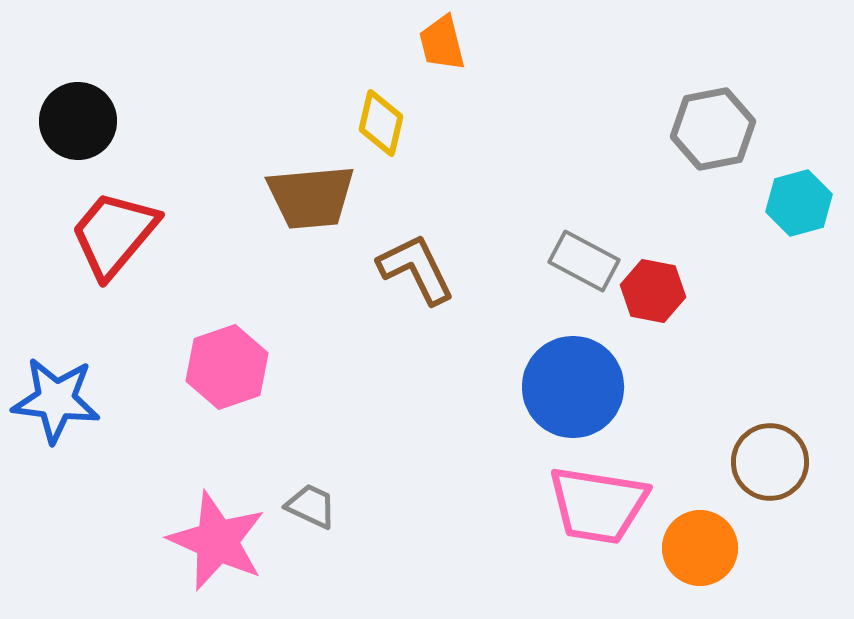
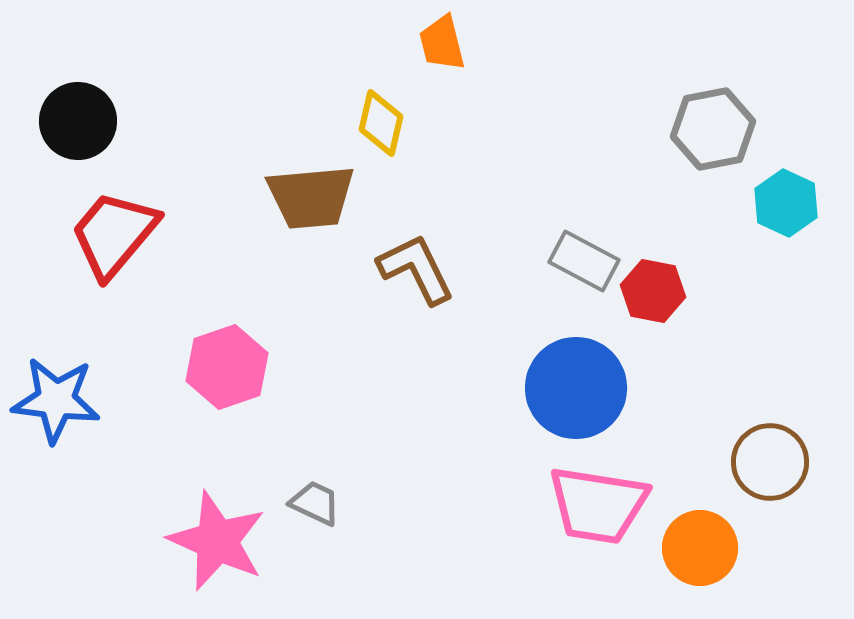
cyan hexagon: moved 13 px left; rotated 20 degrees counterclockwise
blue circle: moved 3 px right, 1 px down
gray trapezoid: moved 4 px right, 3 px up
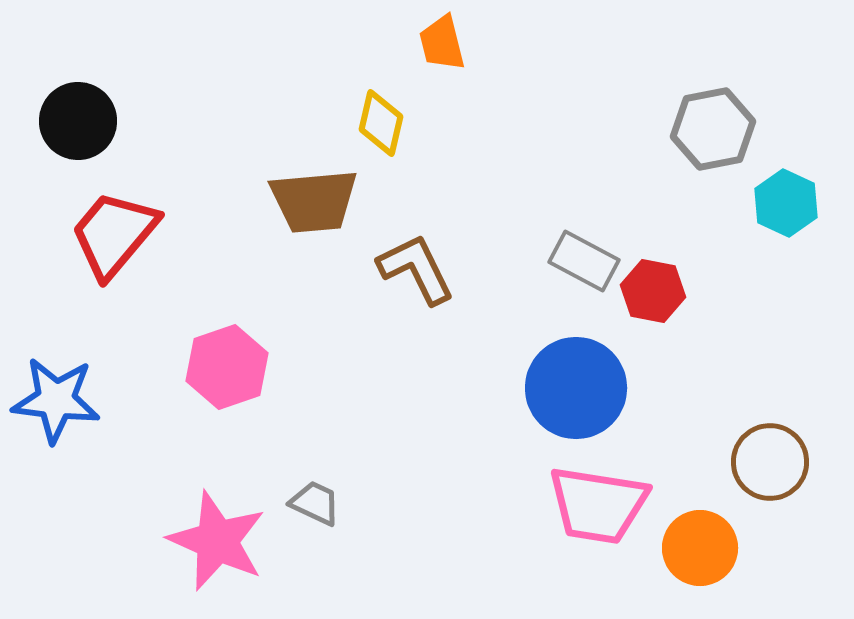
brown trapezoid: moved 3 px right, 4 px down
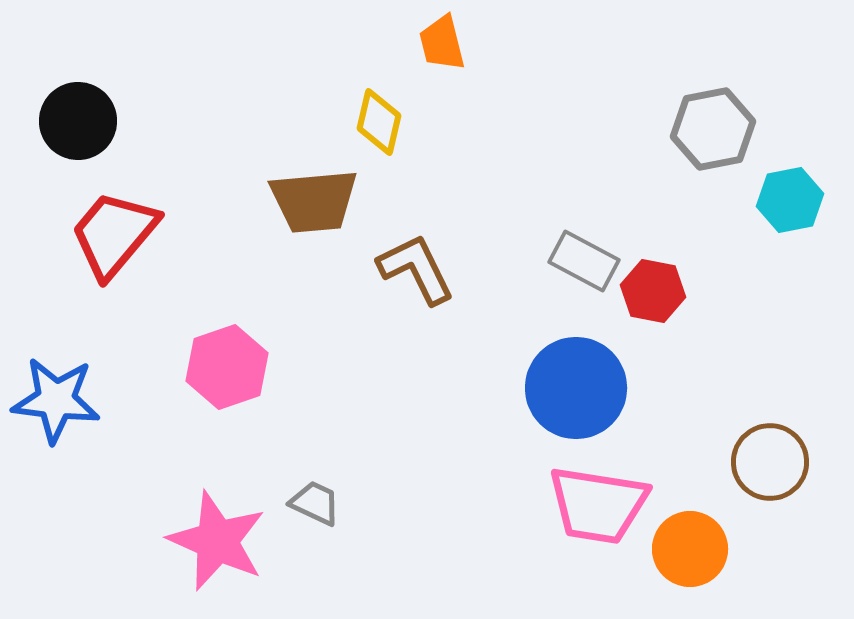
yellow diamond: moved 2 px left, 1 px up
cyan hexagon: moved 4 px right, 3 px up; rotated 24 degrees clockwise
orange circle: moved 10 px left, 1 px down
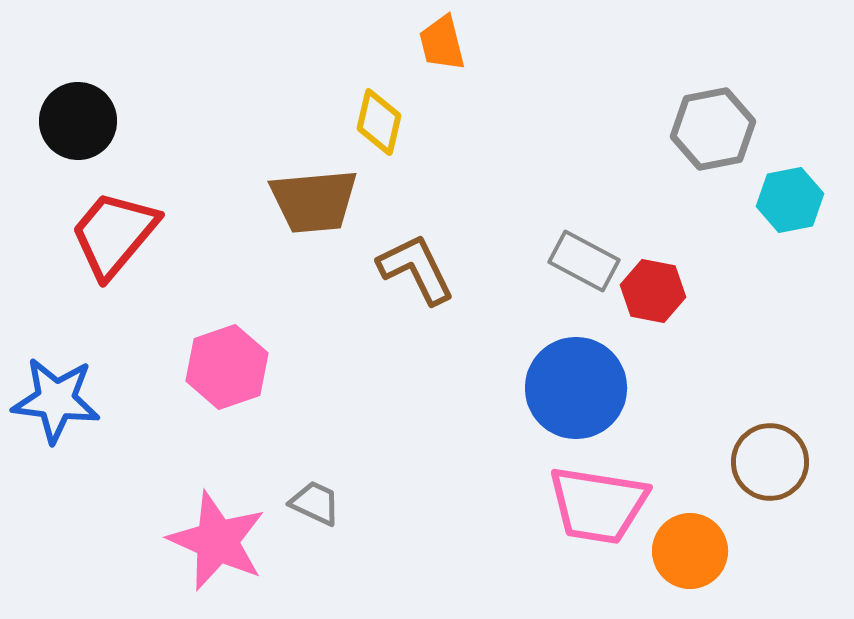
orange circle: moved 2 px down
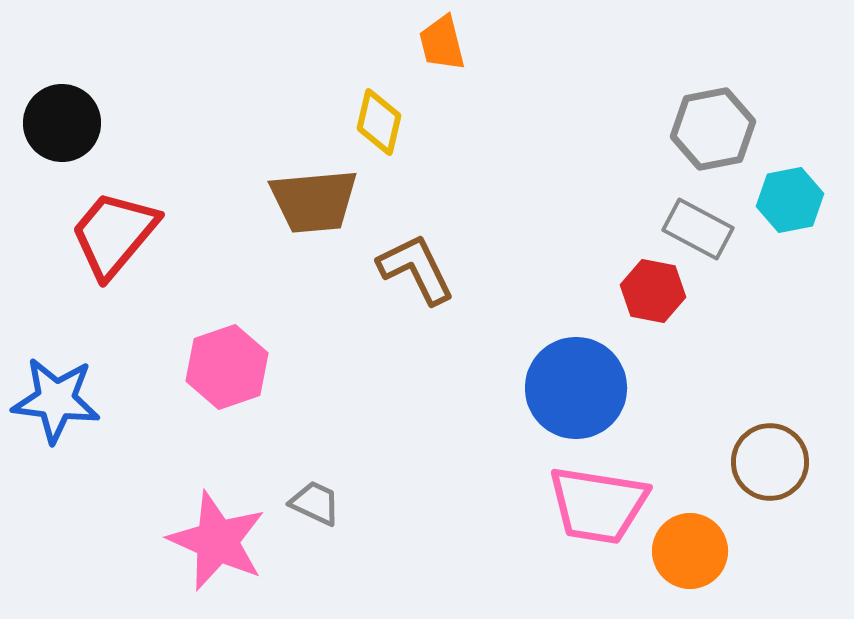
black circle: moved 16 px left, 2 px down
gray rectangle: moved 114 px right, 32 px up
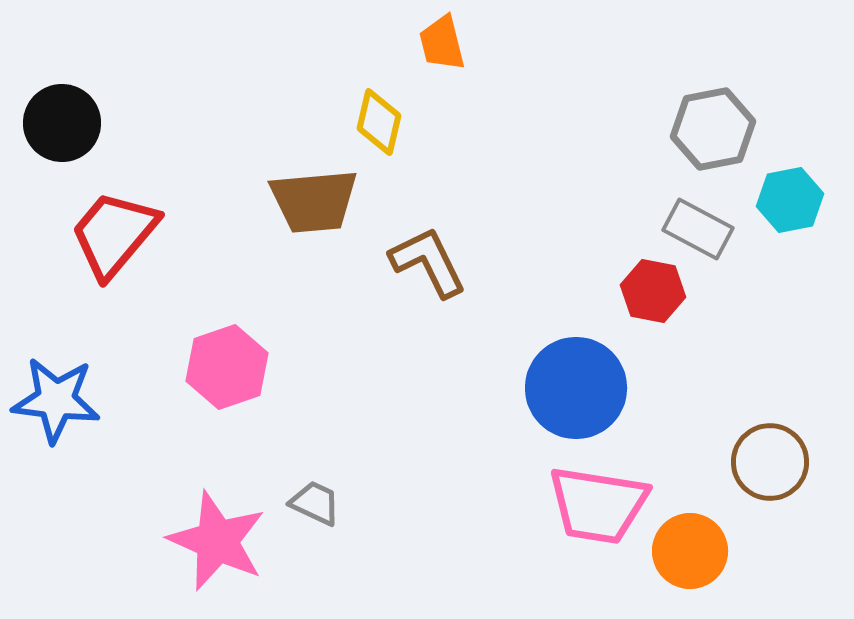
brown L-shape: moved 12 px right, 7 px up
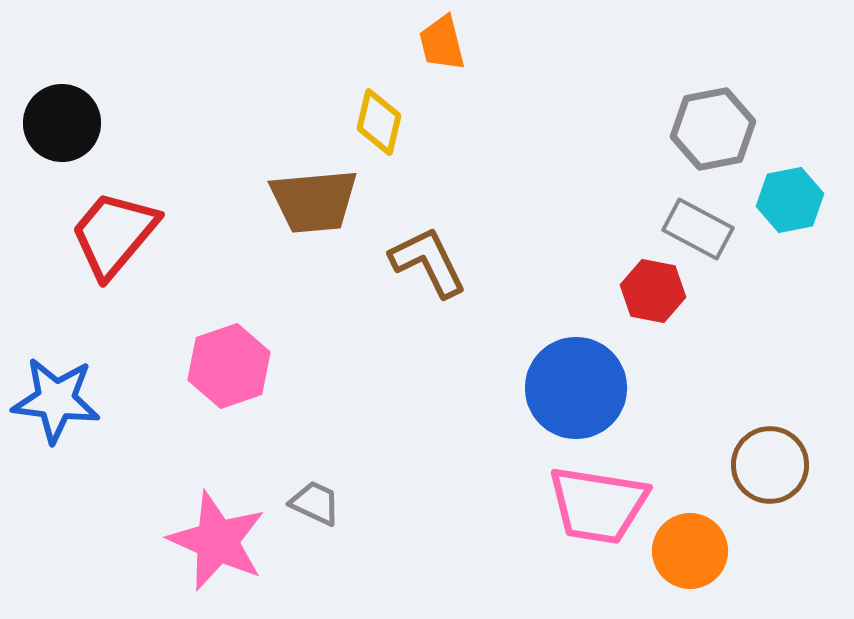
pink hexagon: moved 2 px right, 1 px up
brown circle: moved 3 px down
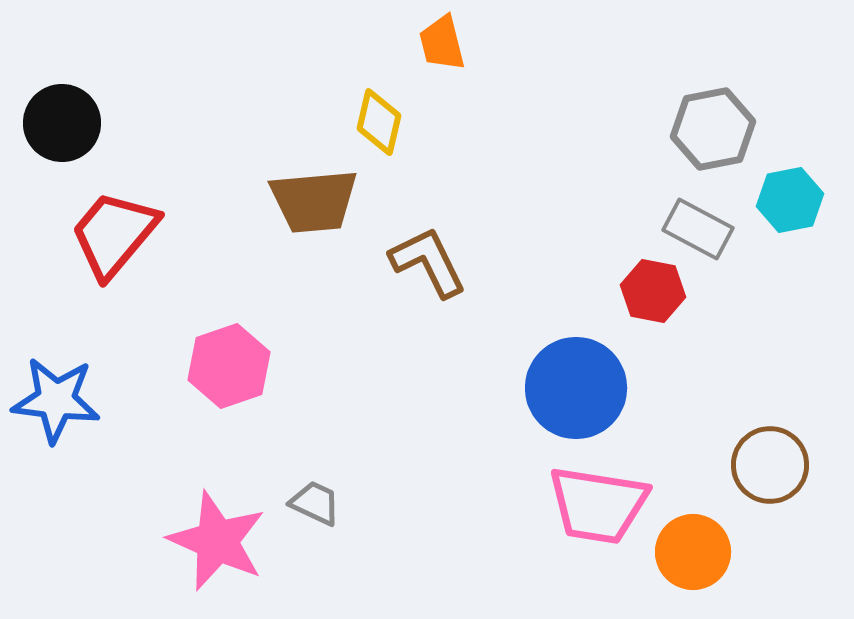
orange circle: moved 3 px right, 1 px down
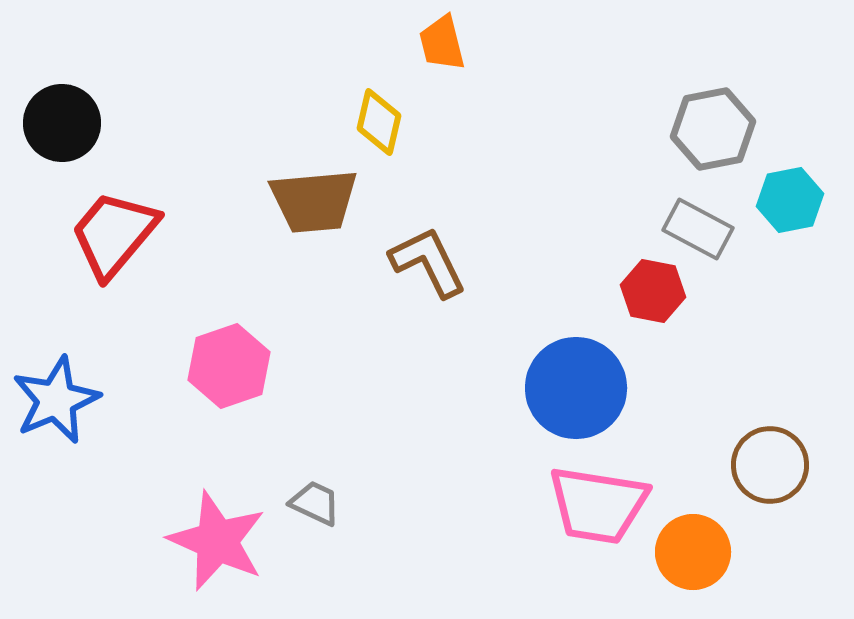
blue star: rotated 30 degrees counterclockwise
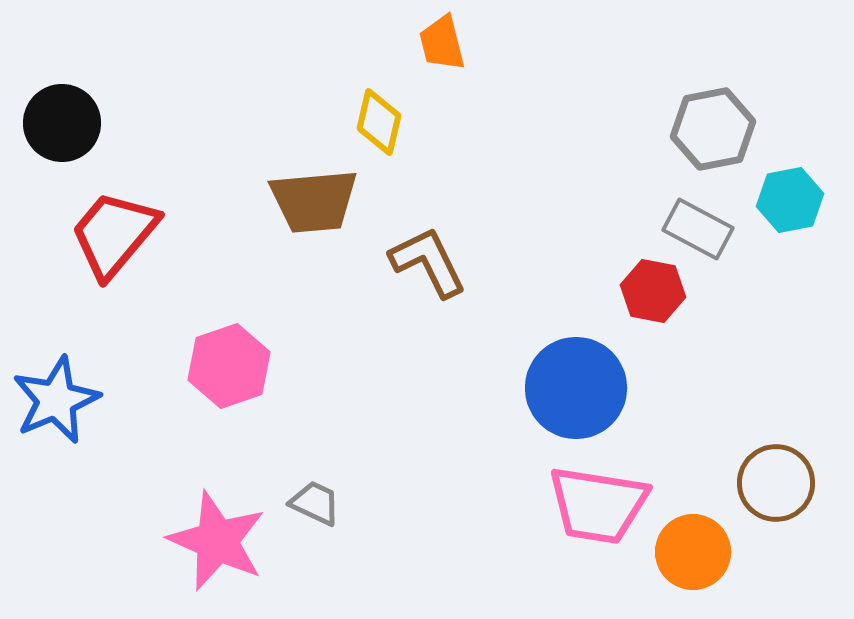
brown circle: moved 6 px right, 18 px down
